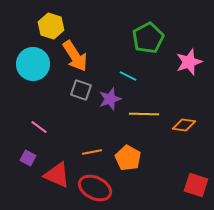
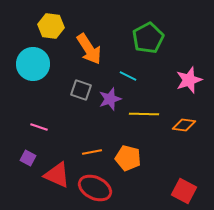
yellow hexagon: rotated 10 degrees counterclockwise
orange arrow: moved 14 px right, 7 px up
pink star: moved 18 px down
pink line: rotated 18 degrees counterclockwise
orange pentagon: rotated 15 degrees counterclockwise
red square: moved 12 px left, 6 px down; rotated 10 degrees clockwise
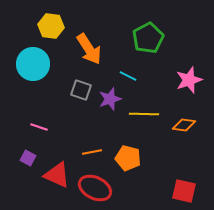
red square: rotated 15 degrees counterclockwise
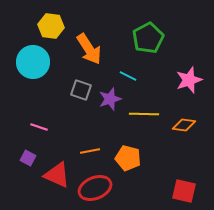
cyan circle: moved 2 px up
orange line: moved 2 px left, 1 px up
red ellipse: rotated 48 degrees counterclockwise
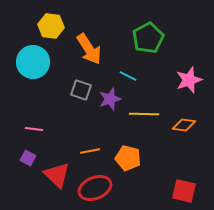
pink line: moved 5 px left, 2 px down; rotated 12 degrees counterclockwise
red triangle: rotated 20 degrees clockwise
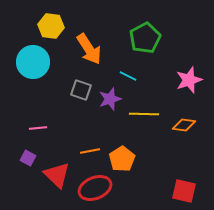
green pentagon: moved 3 px left
pink line: moved 4 px right, 1 px up; rotated 12 degrees counterclockwise
orange pentagon: moved 6 px left, 1 px down; rotated 25 degrees clockwise
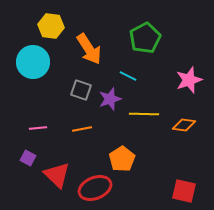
orange line: moved 8 px left, 22 px up
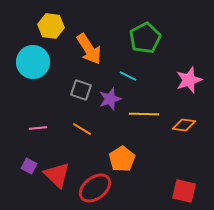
orange line: rotated 42 degrees clockwise
purple square: moved 1 px right, 8 px down
red ellipse: rotated 16 degrees counterclockwise
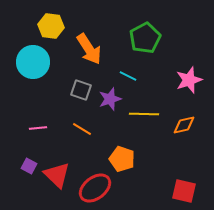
orange diamond: rotated 20 degrees counterclockwise
orange pentagon: rotated 20 degrees counterclockwise
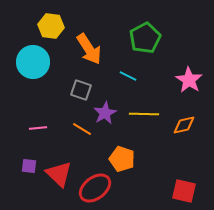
pink star: rotated 20 degrees counterclockwise
purple star: moved 5 px left, 14 px down; rotated 10 degrees counterclockwise
purple square: rotated 21 degrees counterclockwise
red triangle: moved 2 px right, 1 px up
